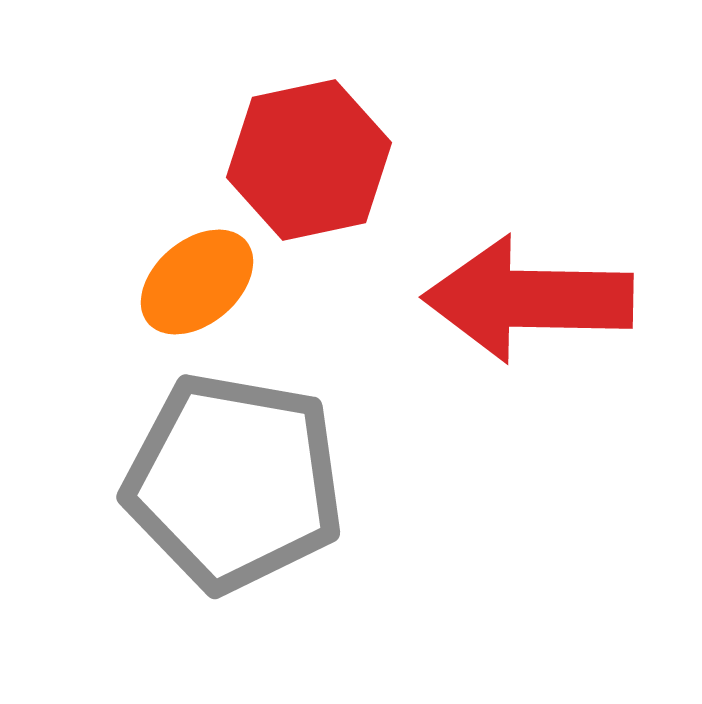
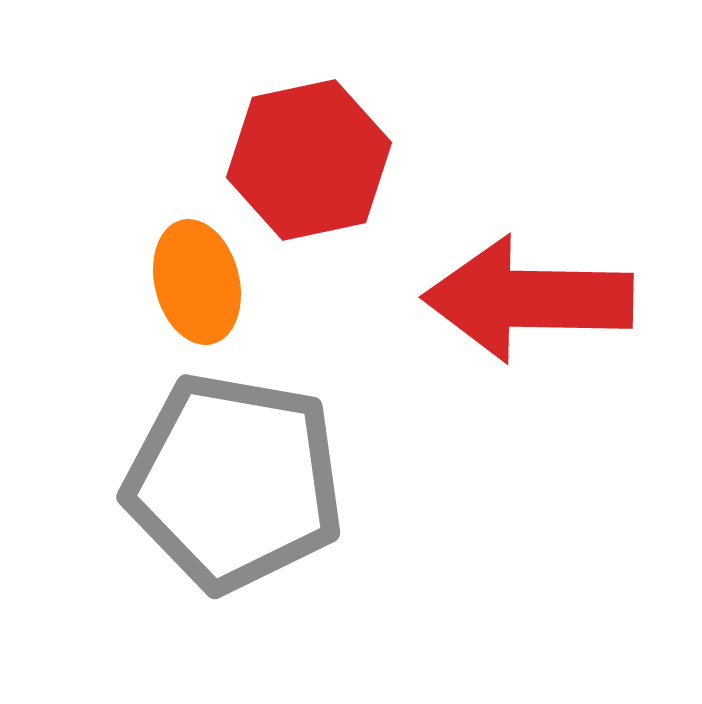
orange ellipse: rotated 64 degrees counterclockwise
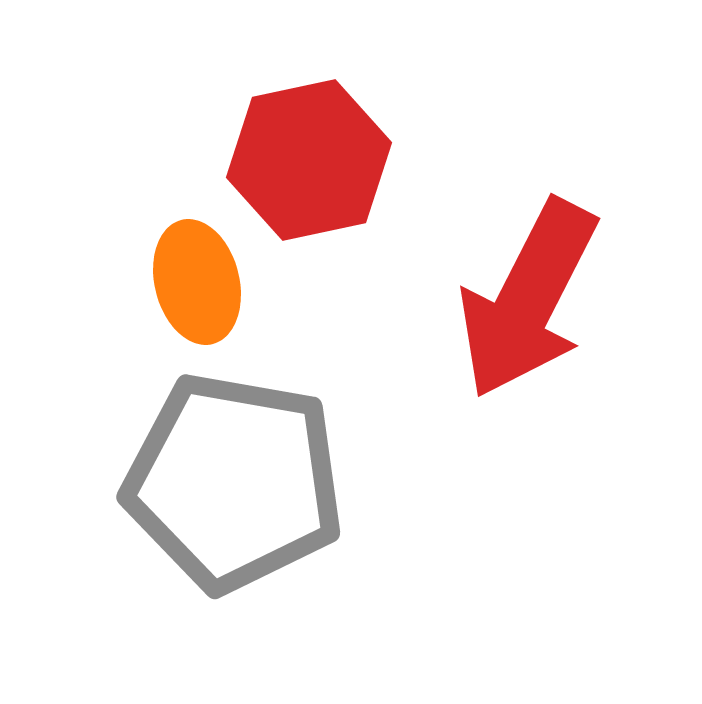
red arrow: rotated 64 degrees counterclockwise
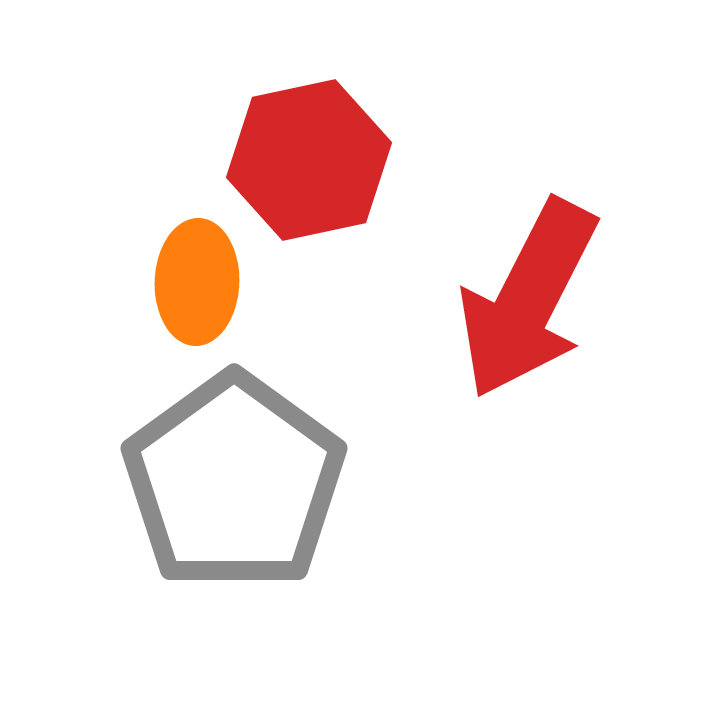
orange ellipse: rotated 16 degrees clockwise
gray pentagon: rotated 26 degrees clockwise
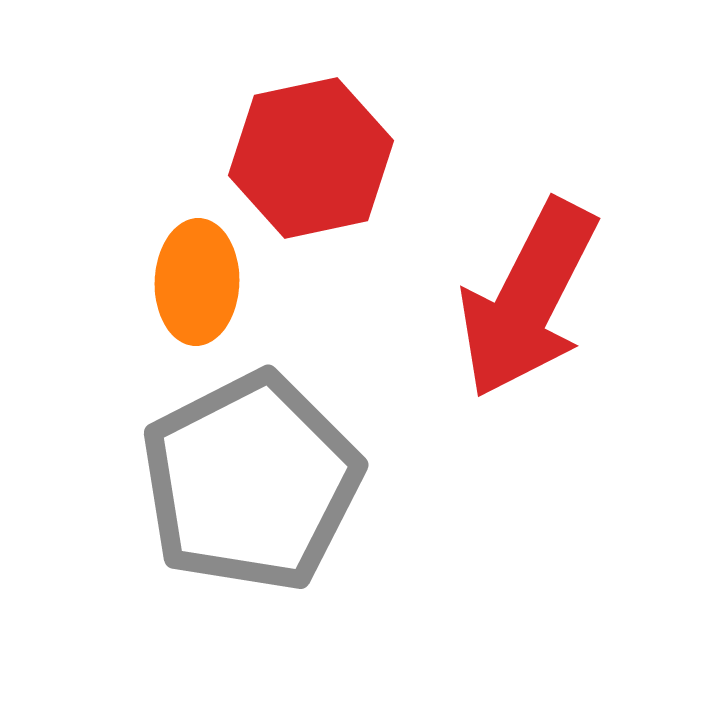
red hexagon: moved 2 px right, 2 px up
gray pentagon: moved 17 px right; rotated 9 degrees clockwise
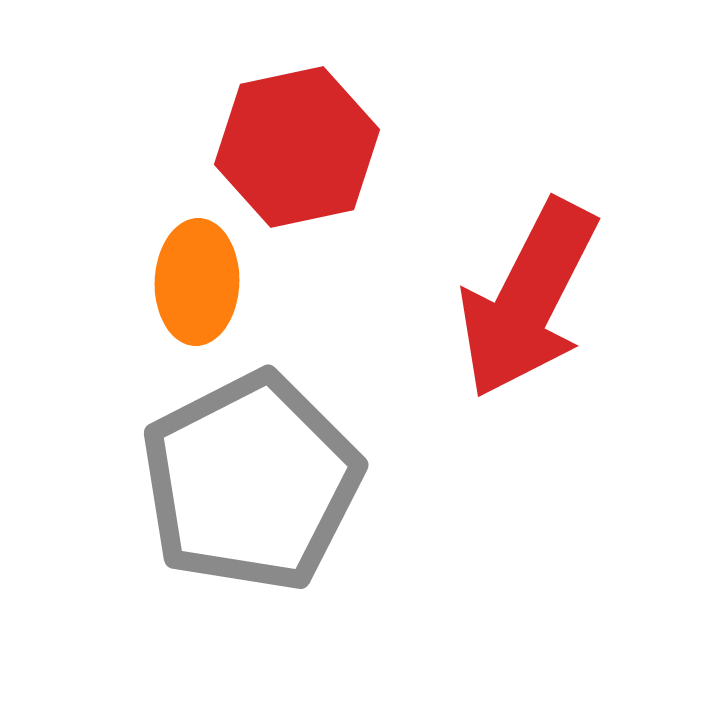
red hexagon: moved 14 px left, 11 px up
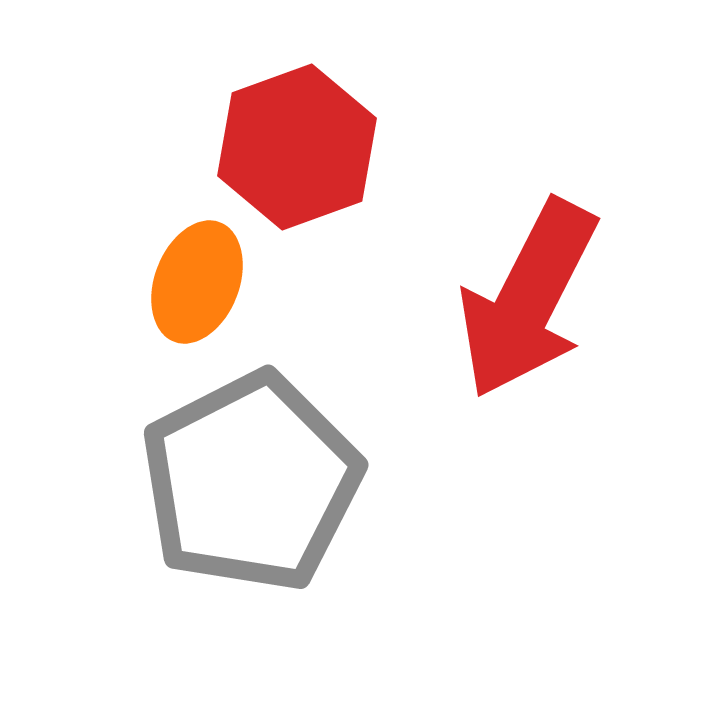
red hexagon: rotated 8 degrees counterclockwise
orange ellipse: rotated 19 degrees clockwise
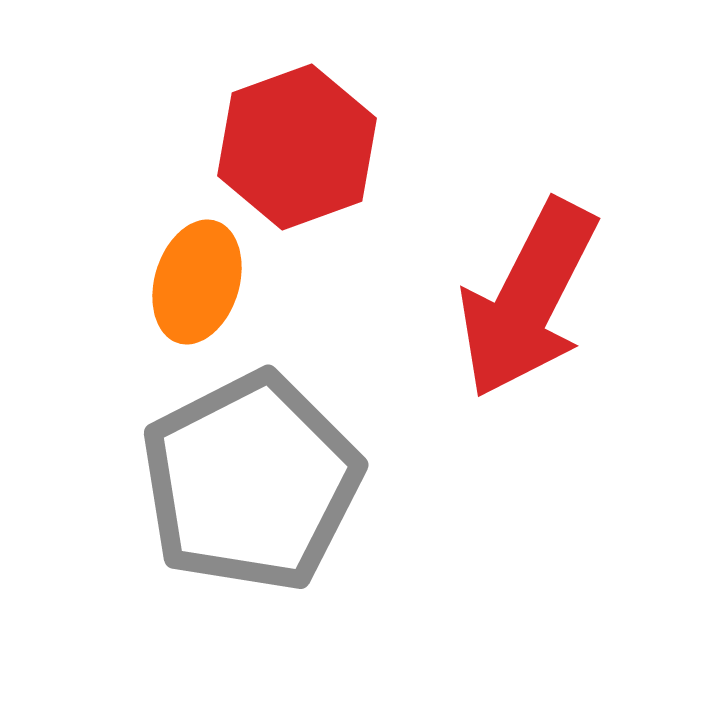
orange ellipse: rotated 4 degrees counterclockwise
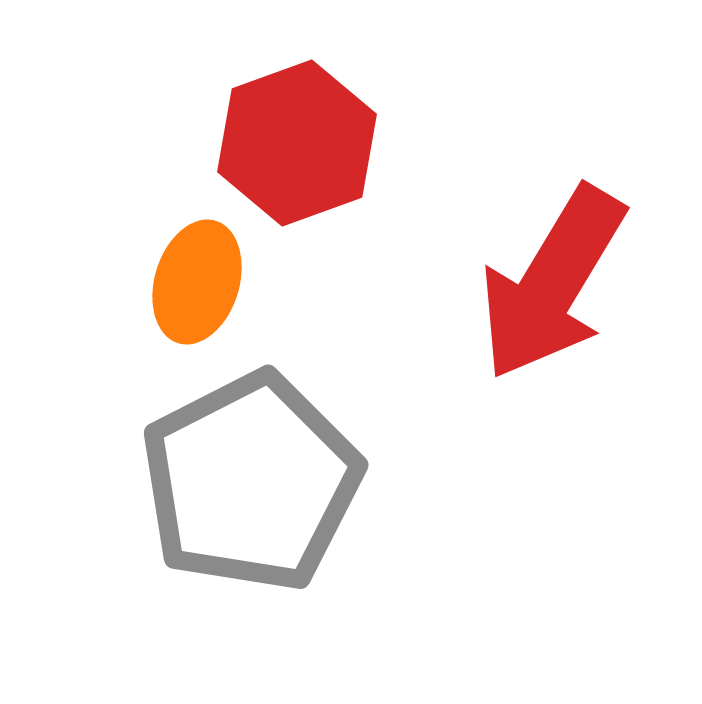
red hexagon: moved 4 px up
red arrow: moved 24 px right, 16 px up; rotated 4 degrees clockwise
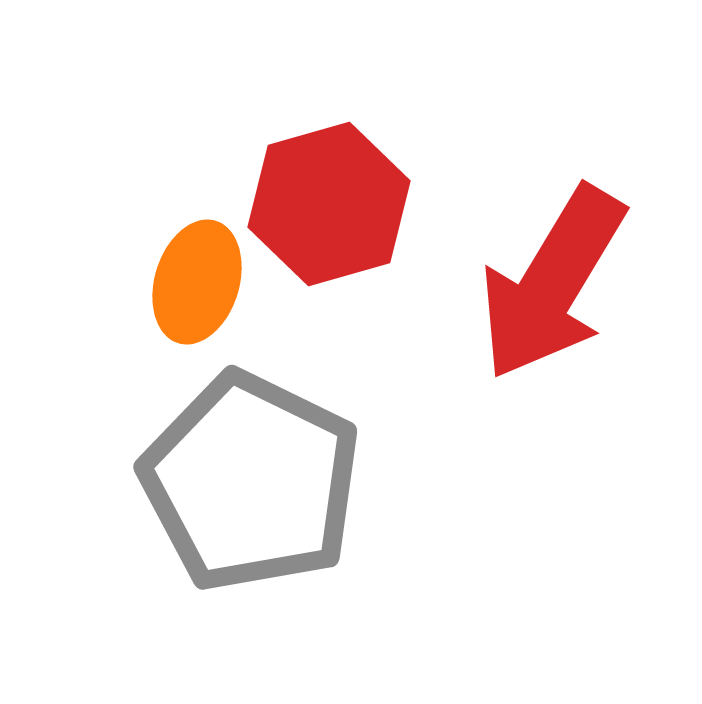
red hexagon: moved 32 px right, 61 px down; rotated 4 degrees clockwise
gray pentagon: rotated 19 degrees counterclockwise
